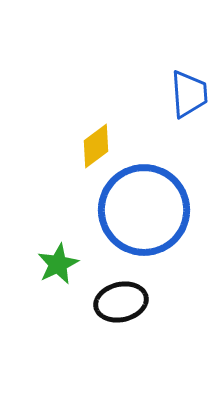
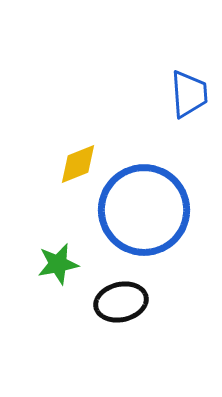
yellow diamond: moved 18 px left, 18 px down; rotated 15 degrees clockwise
green star: rotated 15 degrees clockwise
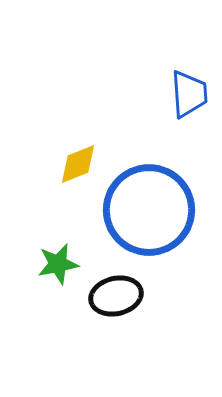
blue circle: moved 5 px right
black ellipse: moved 5 px left, 6 px up
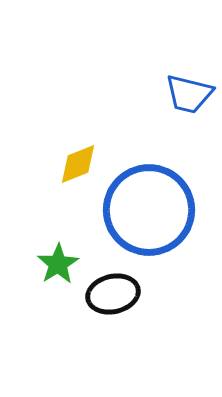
blue trapezoid: rotated 108 degrees clockwise
green star: rotated 21 degrees counterclockwise
black ellipse: moved 3 px left, 2 px up
